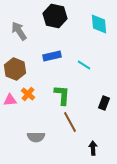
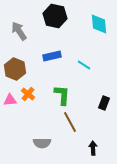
gray semicircle: moved 6 px right, 6 px down
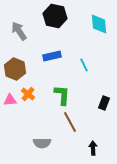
cyan line: rotated 32 degrees clockwise
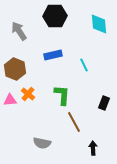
black hexagon: rotated 15 degrees counterclockwise
blue rectangle: moved 1 px right, 1 px up
brown line: moved 4 px right
gray semicircle: rotated 12 degrees clockwise
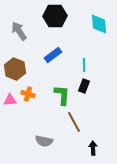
blue rectangle: rotated 24 degrees counterclockwise
cyan line: rotated 24 degrees clockwise
orange cross: rotated 24 degrees counterclockwise
black rectangle: moved 20 px left, 17 px up
gray semicircle: moved 2 px right, 2 px up
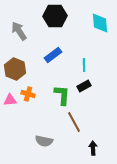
cyan diamond: moved 1 px right, 1 px up
black rectangle: rotated 40 degrees clockwise
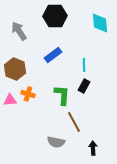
black rectangle: rotated 32 degrees counterclockwise
gray semicircle: moved 12 px right, 1 px down
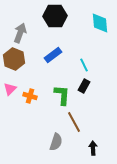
gray arrow: moved 1 px right, 2 px down; rotated 54 degrees clockwise
cyan line: rotated 24 degrees counterclockwise
brown hexagon: moved 1 px left, 10 px up
orange cross: moved 2 px right, 2 px down
pink triangle: moved 11 px up; rotated 40 degrees counterclockwise
gray semicircle: rotated 84 degrees counterclockwise
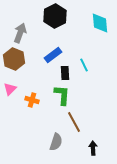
black hexagon: rotated 25 degrees counterclockwise
black rectangle: moved 19 px left, 13 px up; rotated 32 degrees counterclockwise
orange cross: moved 2 px right, 4 px down
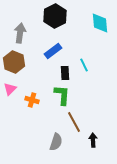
gray arrow: rotated 12 degrees counterclockwise
blue rectangle: moved 4 px up
brown hexagon: moved 3 px down
black arrow: moved 8 px up
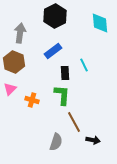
black arrow: rotated 104 degrees clockwise
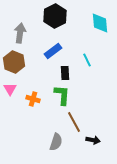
cyan line: moved 3 px right, 5 px up
pink triangle: rotated 16 degrees counterclockwise
orange cross: moved 1 px right, 1 px up
